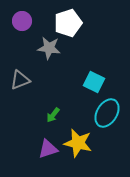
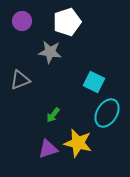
white pentagon: moved 1 px left, 1 px up
gray star: moved 1 px right, 4 px down
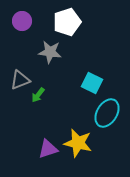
cyan square: moved 2 px left, 1 px down
green arrow: moved 15 px left, 20 px up
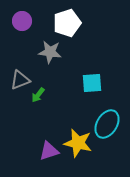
white pentagon: moved 1 px down
cyan square: rotated 30 degrees counterclockwise
cyan ellipse: moved 11 px down
purple triangle: moved 1 px right, 2 px down
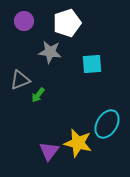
purple circle: moved 2 px right
cyan square: moved 19 px up
purple triangle: rotated 35 degrees counterclockwise
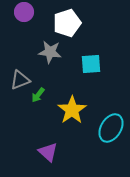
purple circle: moved 9 px up
cyan square: moved 1 px left
cyan ellipse: moved 4 px right, 4 px down
yellow star: moved 6 px left, 33 px up; rotated 24 degrees clockwise
purple triangle: moved 1 px left, 1 px down; rotated 25 degrees counterclockwise
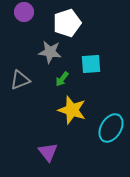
green arrow: moved 24 px right, 16 px up
yellow star: rotated 20 degrees counterclockwise
purple triangle: rotated 10 degrees clockwise
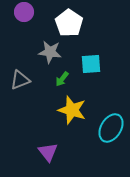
white pentagon: moved 2 px right; rotated 20 degrees counterclockwise
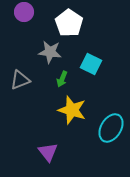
cyan square: rotated 30 degrees clockwise
green arrow: rotated 14 degrees counterclockwise
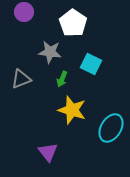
white pentagon: moved 4 px right
gray triangle: moved 1 px right, 1 px up
